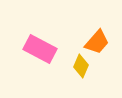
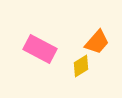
yellow diamond: rotated 35 degrees clockwise
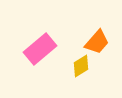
pink rectangle: rotated 68 degrees counterclockwise
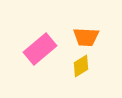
orange trapezoid: moved 11 px left, 5 px up; rotated 52 degrees clockwise
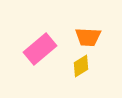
orange trapezoid: moved 2 px right
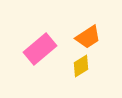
orange trapezoid: rotated 36 degrees counterclockwise
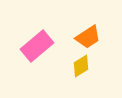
pink rectangle: moved 3 px left, 3 px up
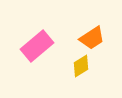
orange trapezoid: moved 4 px right, 1 px down
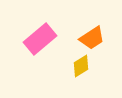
pink rectangle: moved 3 px right, 7 px up
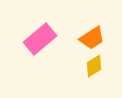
yellow diamond: moved 13 px right
